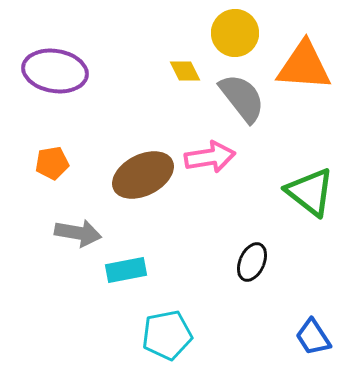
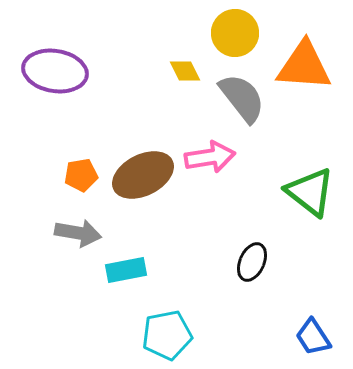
orange pentagon: moved 29 px right, 12 px down
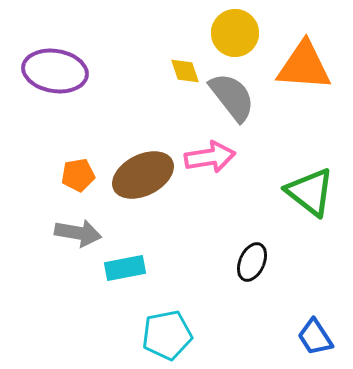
yellow diamond: rotated 8 degrees clockwise
gray semicircle: moved 10 px left, 1 px up
orange pentagon: moved 3 px left
cyan rectangle: moved 1 px left, 2 px up
blue trapezoid: moved 2 px right
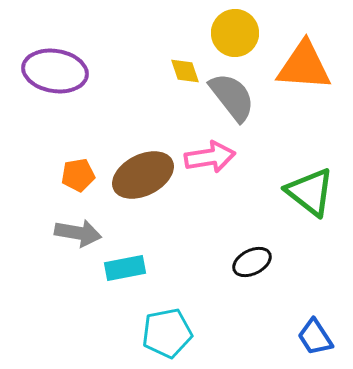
black ellipse: rotated 39 degrees clockwise
cyan pentagon: moved 2 px up
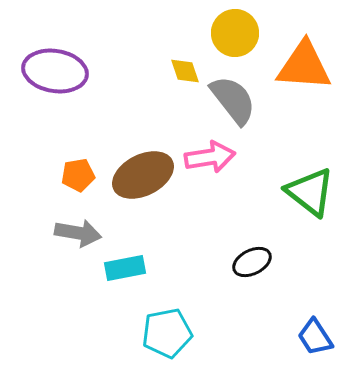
gray semicircle: moved 1 px right, 3 px down
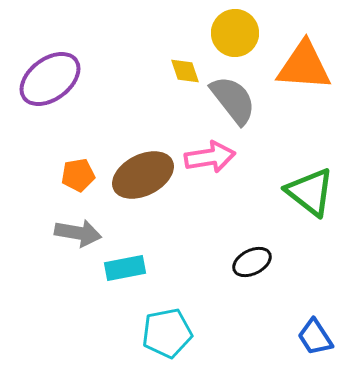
purple ellipse: moved 5 px left, 8 px down; rotated 46 degrees counterclockwise
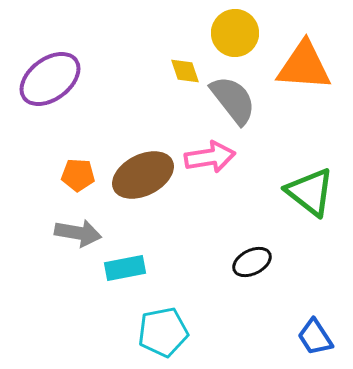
orange pentagon: rotated 12 degrees clockwise
cyan pentagon: moved 4 px left, 1 px up
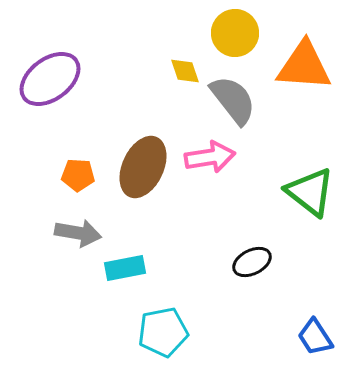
brown ellipse: moved 8 px up; rotated 38 degrees counterclockwise
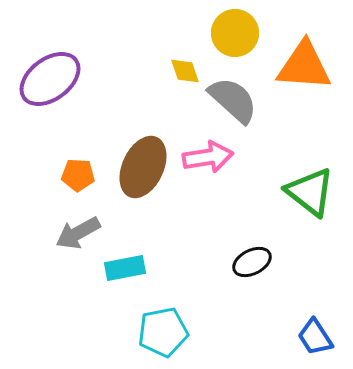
gray semicircle: rotated 10 degrees counterclockwise
pink arrow: moved 2 px left
gray arrow: rotated 141 degrees clockwise
